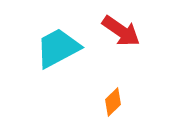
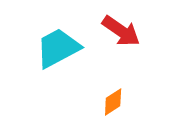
orange diamond: rotated 12 degrees clockwise
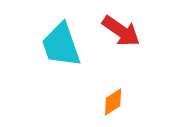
cyan trapezoid: moved 3 px right, 3 px up; rotated 81 degrees counterclockwise
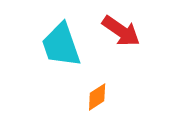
orange diamond: moved 16 px left, 5 px up
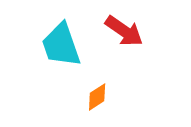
red arrow: moved 3 px right
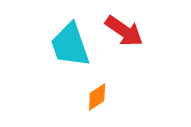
cyan trapezoid: moved 9 px right
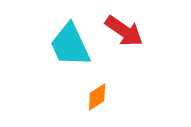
cyan trapezoid: rotated 6 degrees counterclockwise
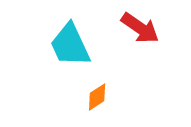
red arrow: moved 16 px right, 3 px up
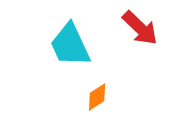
red arrow: rotated 9 degrees clockwise
